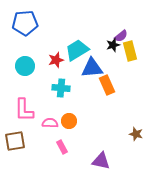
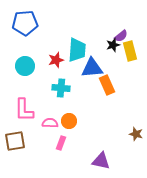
cyan trapezoid: rotated 125 degrees clockwise
pink rectangle: moved 1 px left, 4 px up; rotated 48 degrees clockwise
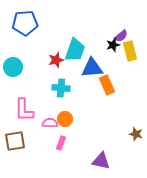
cyan trapezoid: moved 2 px left; rotated 15 degrees clockwise
cyan circle: moved 12 px left, 1 px down
orange circle: moved 4 px left, 2 px up
